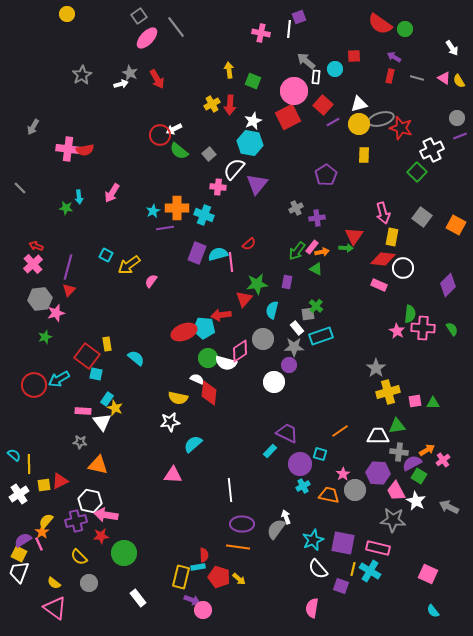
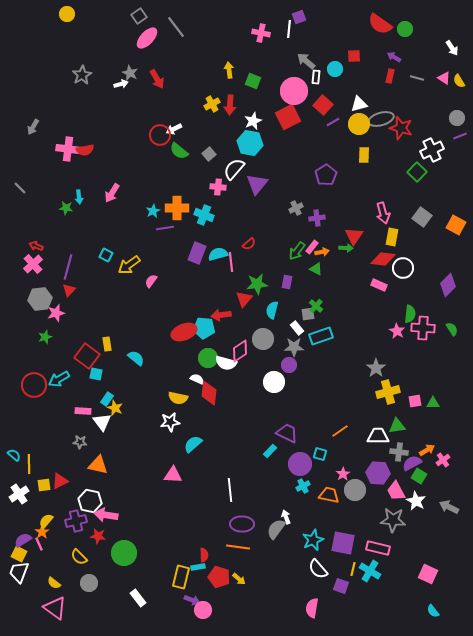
red star at (101, 536): moved 3 px left; rotated 14 degrees clockwise
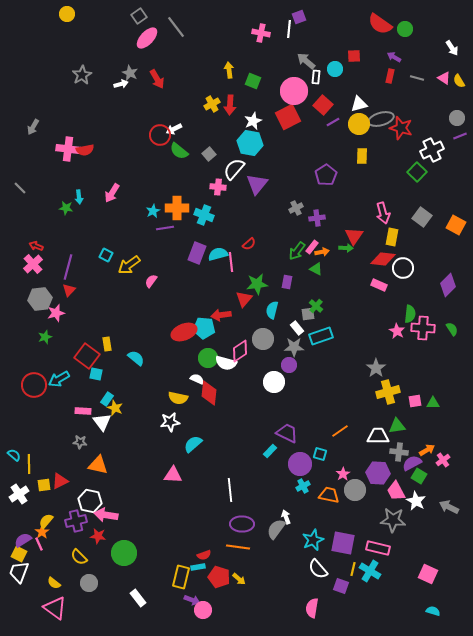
yellow rectangle at (364, 155): moved 2 px left, 1 px down
red semicircle at (204, 555): rotated 72 degrees clockwise
cyan semicircle at (433, 611): rotated 144 degrees clockwise
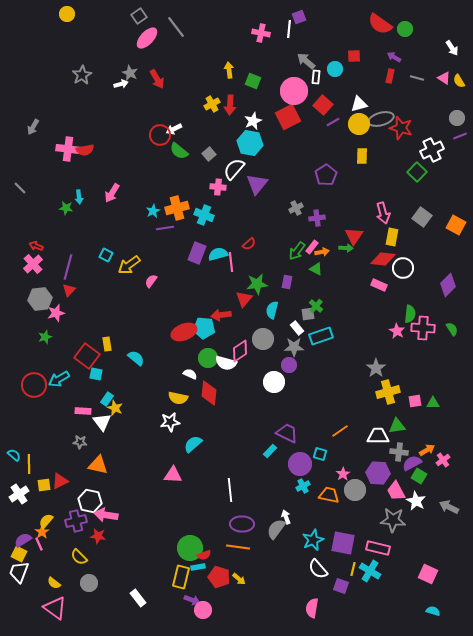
orange cross at (177, 208): rotated 15 degrees counterclockwise
white semicircle at (197, 379): moved 7 px left, 5 px up
green circle at (124, 553): moved 66 px right, 5 px up
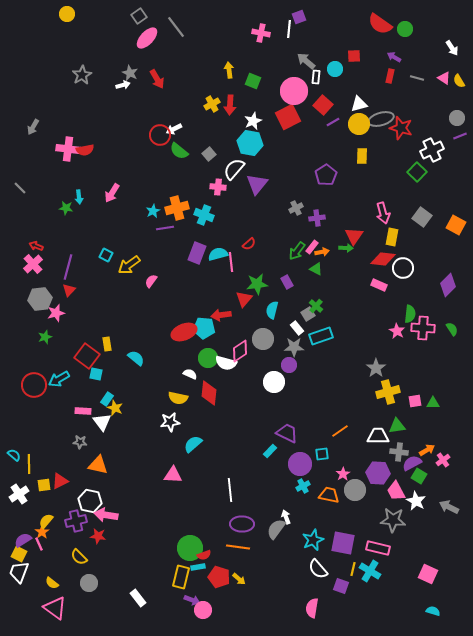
white arrow at (121, 84): moved 2 px right, 1 px down
purple rectangle at (287, 282): rotated 40 degrees counterclockwise
gray square at (308, 314): rotated 24 degrees counterclockwise
cyan square at (320, 454): moved 2 px right; rotated 24 degrees counterclockwise
yellow semicircle at (54, 583): moved 2 px left
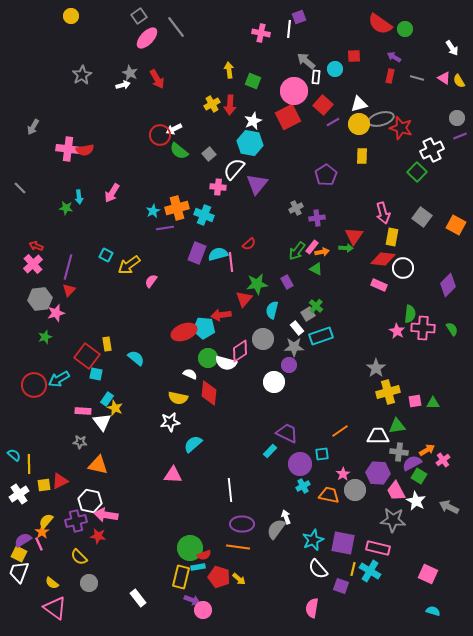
yellow circle at (67, 14): moved 4 px right, 2 px down
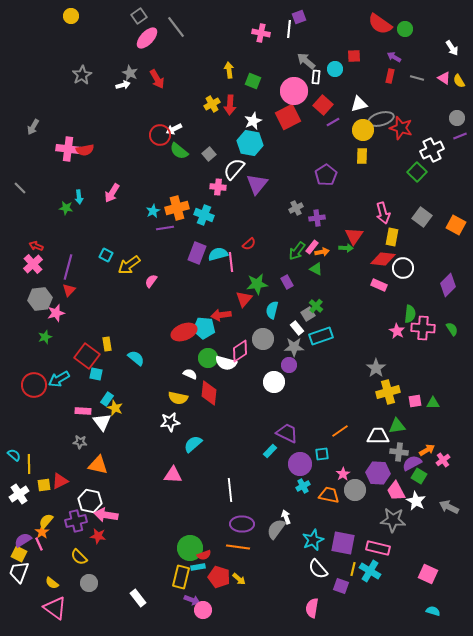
yellow circle at (359, 124): moved 4 px right, 6 px down
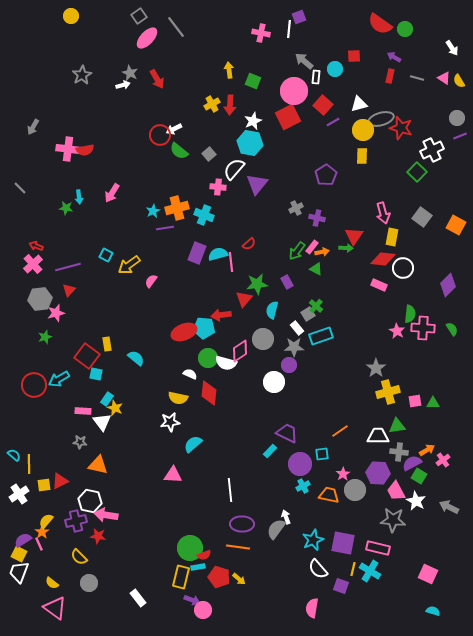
gray arrow at (306, 61): moved 2 px left
purple cross at (317, 218): rotated 21 degrees clockwise
purple line at (68, 267): rotated 60 degrees clockwise
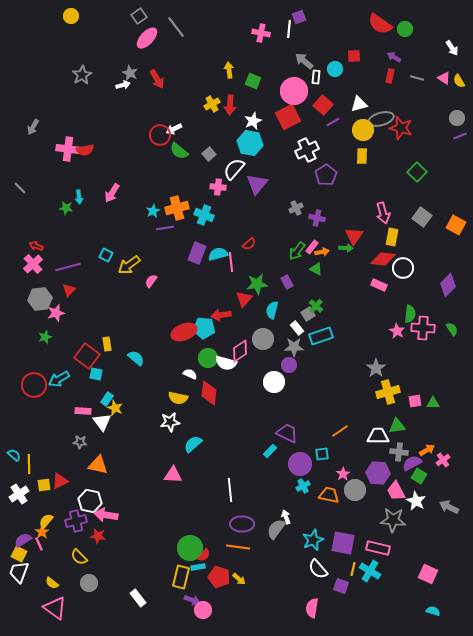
white cross at (432, 150): moved 125 px left
red semicircle at (204, 555): rotated 32 degrees counterclockwise
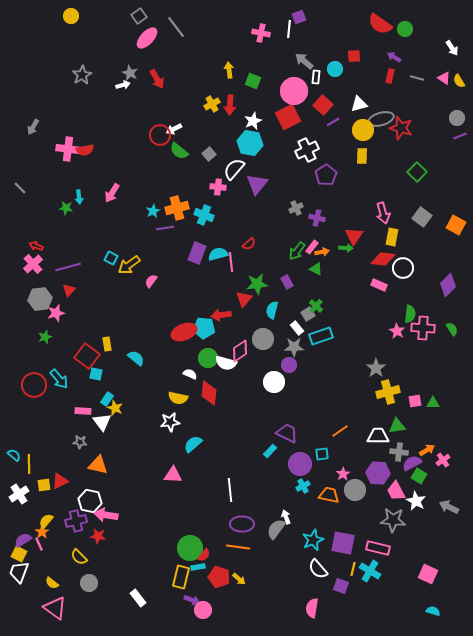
cyan square at (106, 255): moved 5 px right, 3 px down
cyan arrow at (59, 379): rotated 100 degrees counterclockwise
